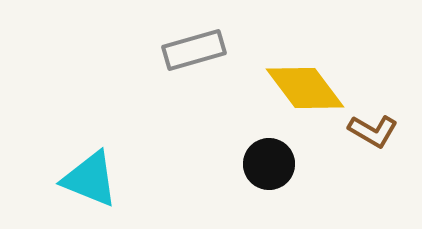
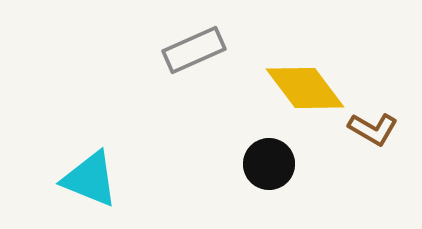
gray rectangle: rotated 8 degrees counterclockwise
brown L-shape: moved 2 px up
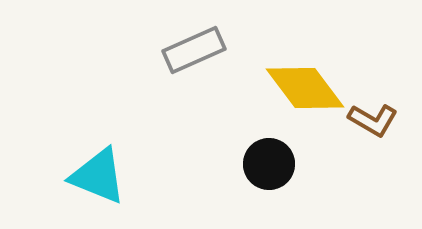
brown L-shape: moved 9 px up
cyan triangle: moved 8 px right, 3 px up
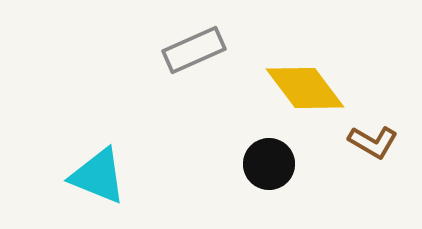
brown L-shape: moved 22 px down
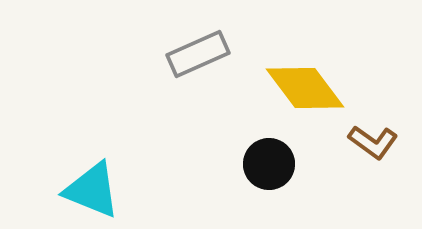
gray rectangle: moved 4 px right, 4 px down
brown L-shape: rotated 6 degrees clockwise
cyan triangle: moved 6 px left, 14 px down
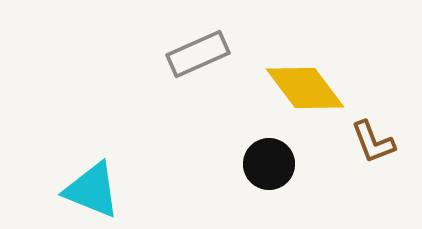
brown L-shape: rotated 33 degrees clockwise
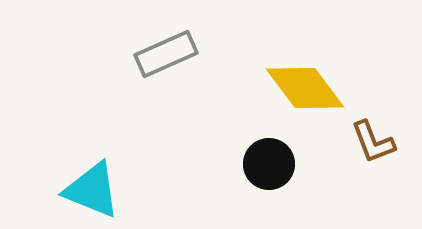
gray rectangle: moved 32 px left
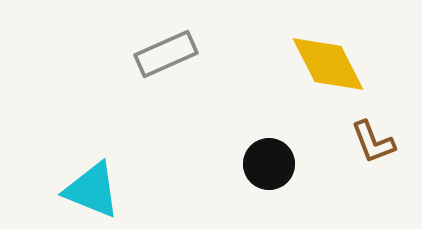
yellow diamond: moved 23 px right, 24 px up; rotated 10 degrees clockwise
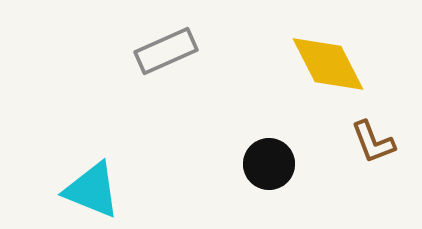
gray rectangle: moved 3 px up
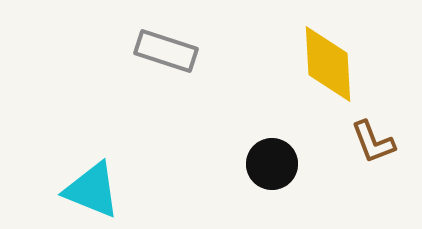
gray rectangle: rotated 42 degrees clockwise
yellow diamond: rotated 24 degrees clockwise
black circle: moved 3 px right
